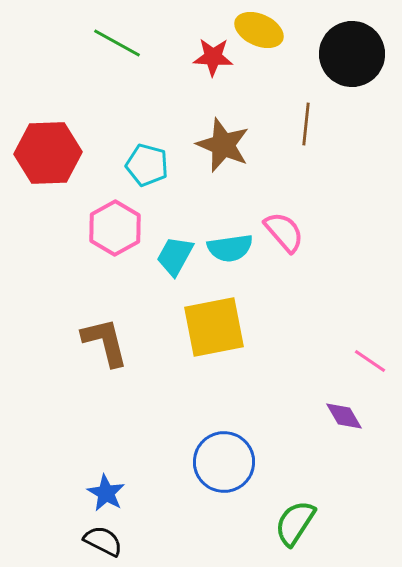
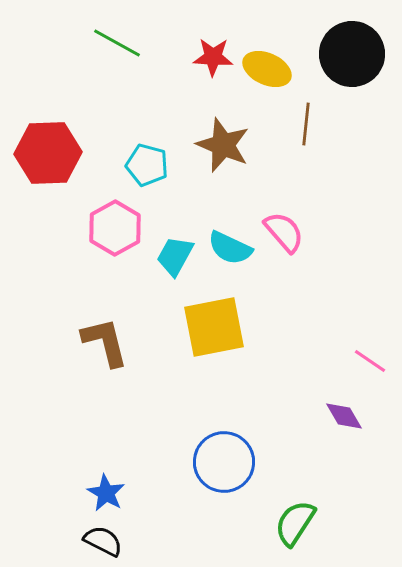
yellow ellipse: moved 8 px right, 39 px down
cyan semicircle: rotated 33 degrees clockwise
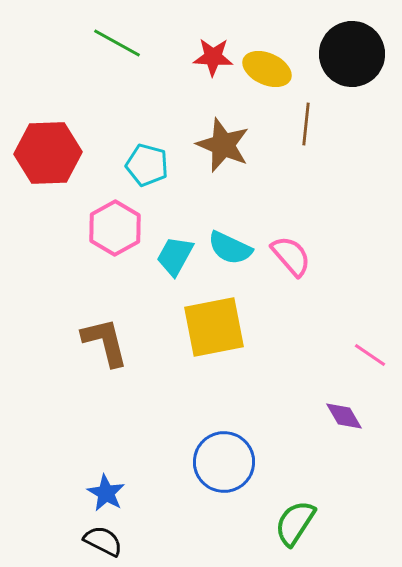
pink semicircle: moved 7 px right, 24 px down
pink line: moved 6 px up
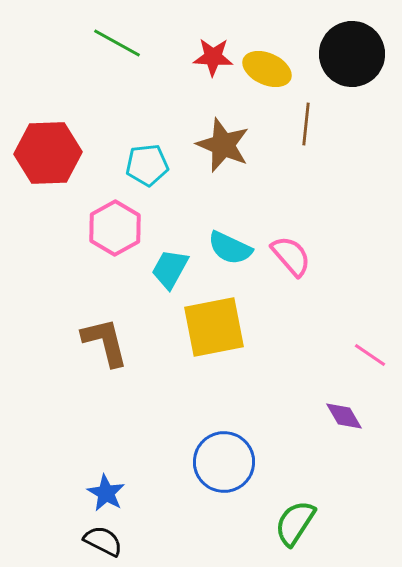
cyan pentagon: rotated 21 degrees counterclockwise
cyan trapezoid: moved 5 px left, 13 px down
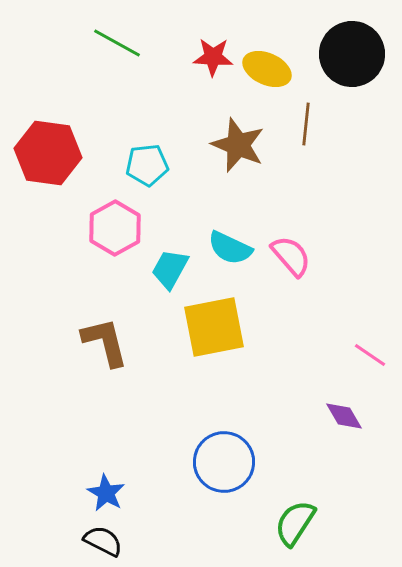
brown star: moved 15 px right
red hexagon: rotated 10 degrees clockwise
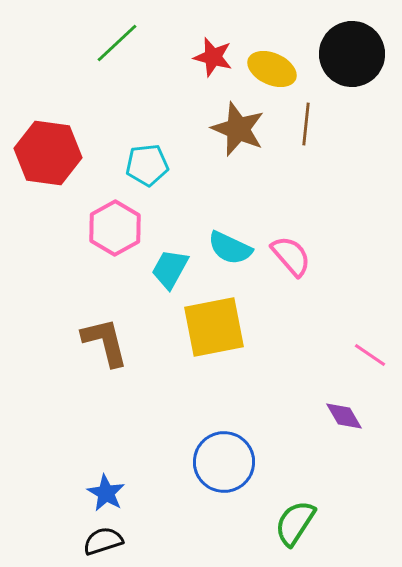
green line: rotated 72 degrees counterclockwise
red star: rotated 12 degrees clockwise
yellow ellipse: moved 5 px right
brown star: moved 16 px up
black semicircle: rotated 45 degrees counterclockwise
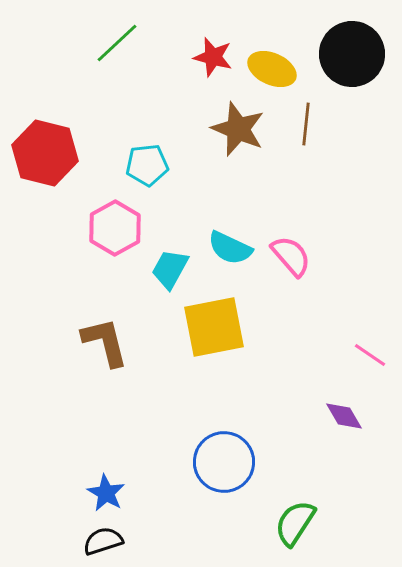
red hexagon: moved 3 px left; rotated 6 degrees clockwise
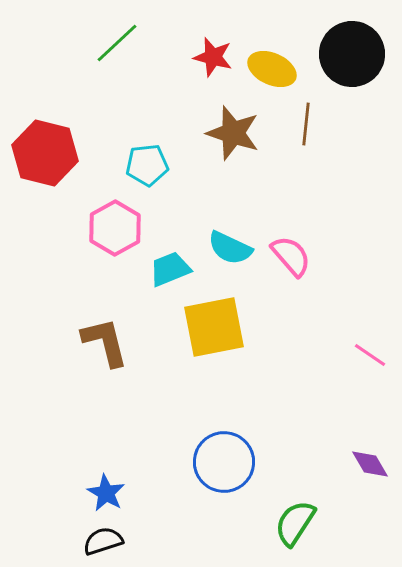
brown star: moved 5 px left, 4 px down; rotated 4 degrees counterclockwise
cyan trapezoid: rotated 39 degrees clockwise
purple diamond: moved 26 px right, 48 px down
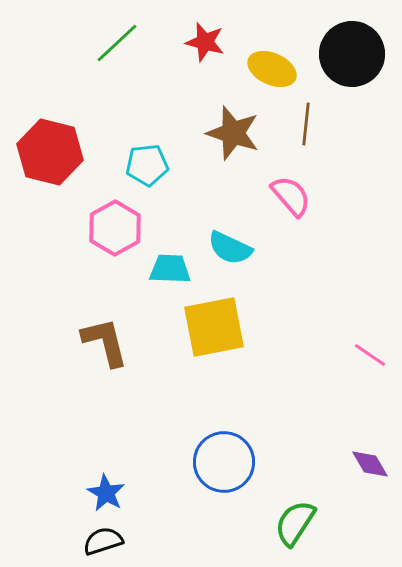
red star: moved 8 px left, 15 px up
red hexagon: moved 5 px right, 1 px up
pink semicircle: moved 60 px up
cyan trapezoid: rotated 24 degrees clockwise
